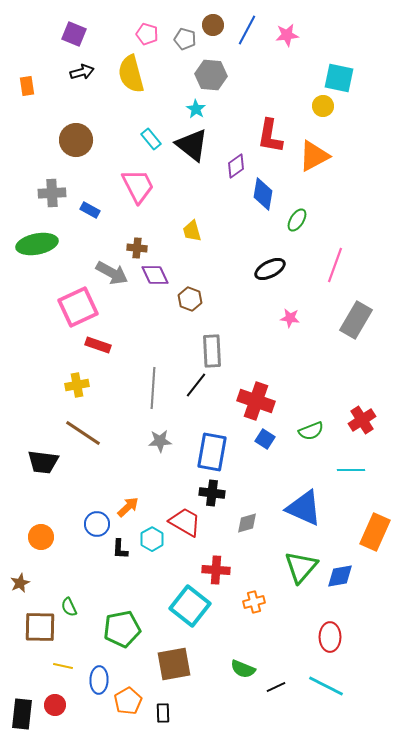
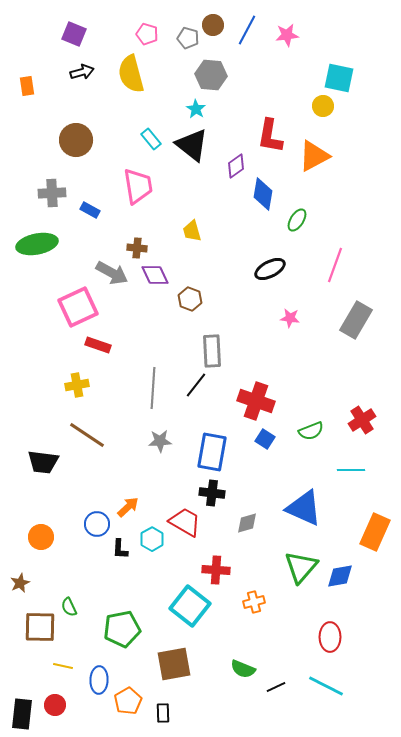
gray pentagon at (185, 39): moved 3 px right, 1 px up
pink trapezoid at (138, 186): rotated 18 degrees clockwise
brown line at (83, 433): moved 4 px right, 2 px down
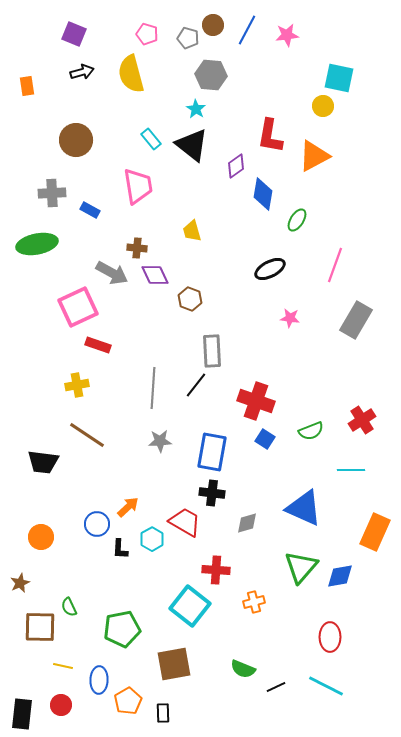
red circle at (55, 705): moved 6 px right
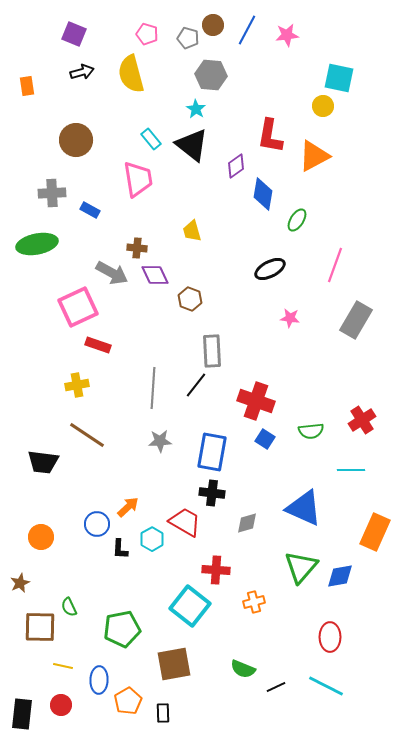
pink trapezoid at (138, 186): moved 7 px up
green semicircle at (311, 431): rotated 15 degrees clockwise
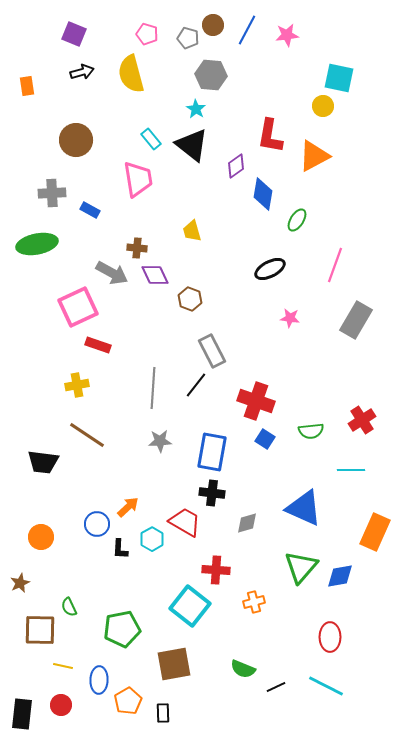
gray rectangle at (212, 351): rotated 24 degrees counterclockwise
brown square at (40, 627): moved 3 px down
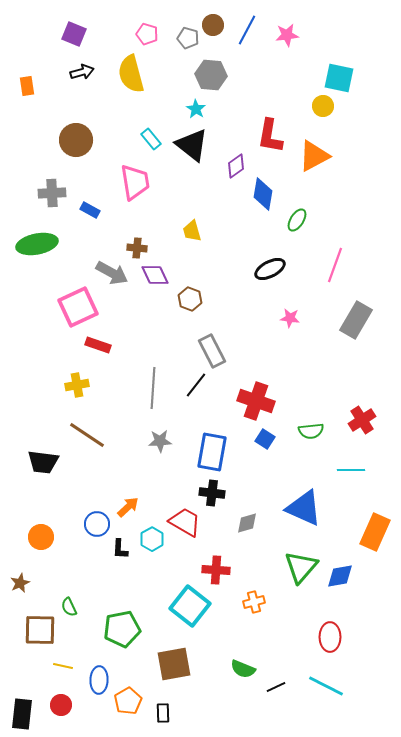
pink trapezoid at (138, 179): moved 3 px left, 3 px down
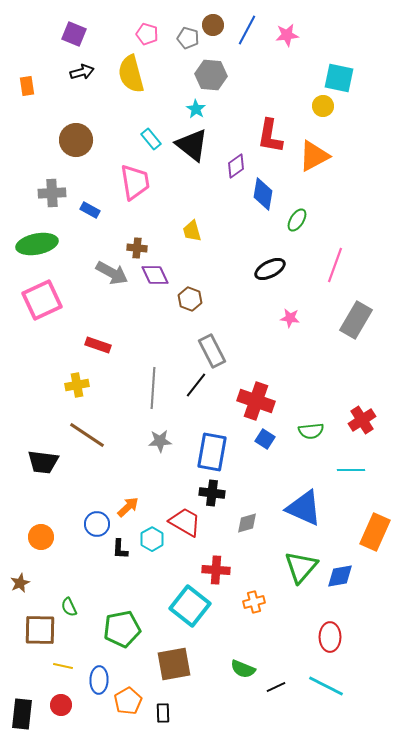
pink square at (78, 307): moved 36 px left, 7 px up
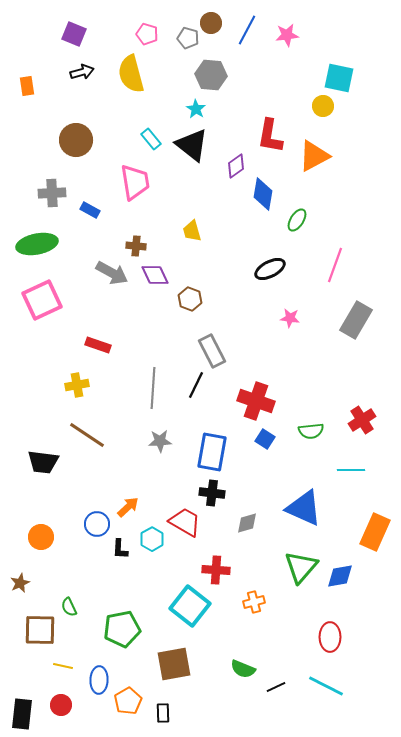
brown circle at (213, 25): moved 2 px left, 2 px up
brown cross at (137, 248): moved 1 px left, 2 px up
black line at (196, 385): rotated 12 degrees counterclockwise
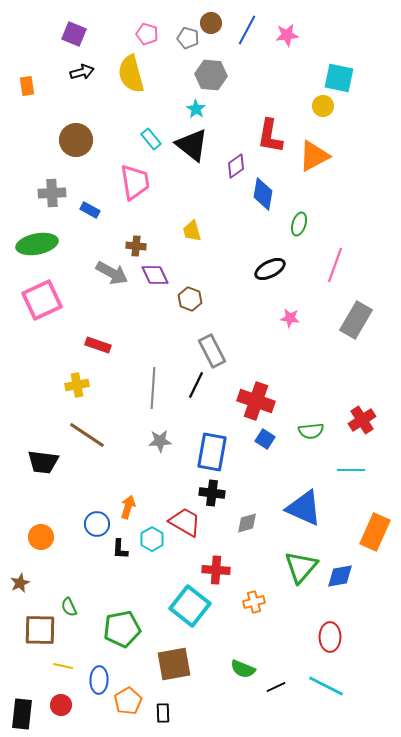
green ellipse at (297, 220): moved 2 px right, 4 px down; rotated 15 degrees counterclockwise
orange arrow at (128, 507): rotated 30 degrees counterclockwise
